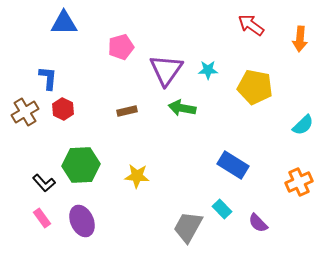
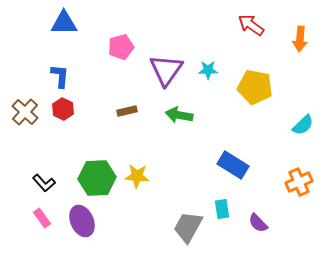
blue L-shape: moved 12 px right, 2 px up
green arrow: moved 3 px left, 7 px down
brown cross: rotated 16 degrees counterclockwise
green hexagon: moved 16 px right, 13 px down
cyan rectangle: rotated 36 degrees clockwise
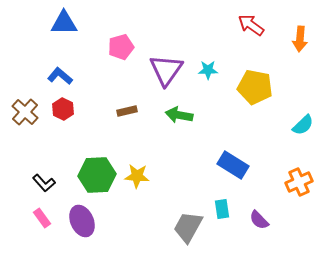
blue L-shape: rotated 55 degrees counterclockwise
green hexagon: moved 3 px up
purple semicircle: moved 1 px right, 3 px up
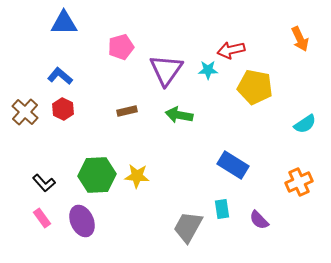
red arrow: moved 20 px left, 25 px down; rotated 48 degrees counterclockwise
orange arrow: rotated 30 degrees counterclockwise
cyan semicircle: moved 2 px right, 1 px up; rotated 10 degrees clockwise
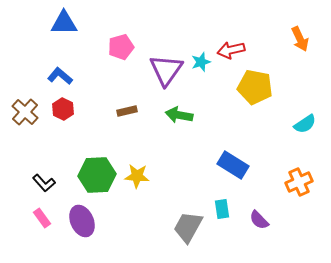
cyan star: moved 7 px left, 8 px up; rotated 18 degrees counterclockwise
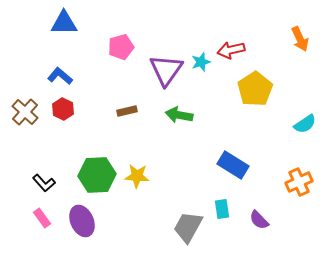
yellow pentagon: moved 2 px down; rotated 28 degrees clockwise
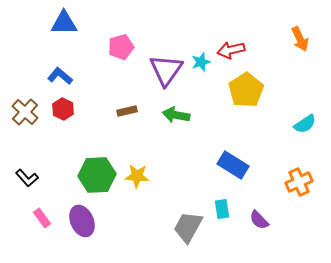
yellow pentagon: moved 9 px left, 1 px down
green arrow: moved 3 px left
black L-shape: moved 17 px left, 5 px up
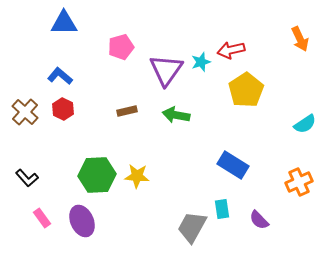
gray trapezoid: moved 4 px right
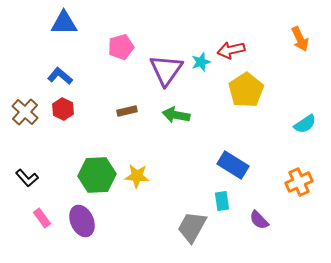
cyan rectangle: moved 8 px up
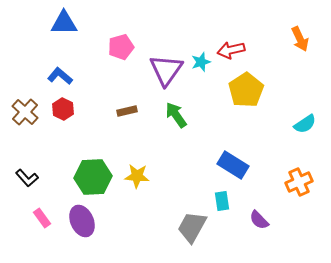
green arrow: rotated 44 degrees clockwise
green hexagon: moved 4 px left, 2 px down
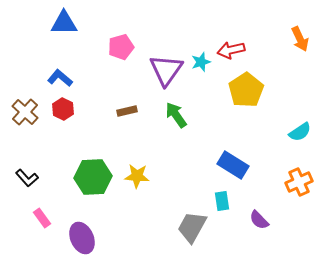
blue L-shape: moved 2 px down
cyan semicircle: moved 5 px left, 8 px down
purple ellipse: moved 17 px down
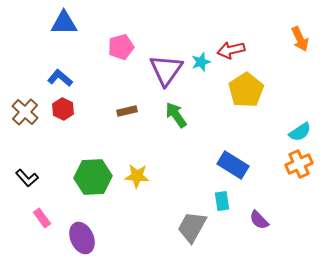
orange cross: moved 18 px up
